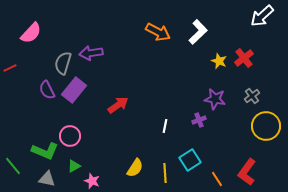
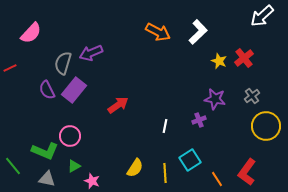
purple arrow: rotated 15 degrees counterclockwise
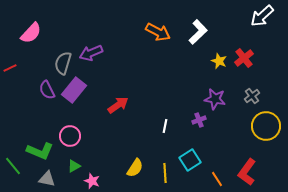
green L-shape: moved 5 px left
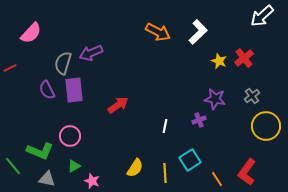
purple rectangle: rotated 45 degrees counterclockwise
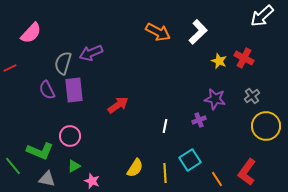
red cross: rotated 24 degrees counterclockwise
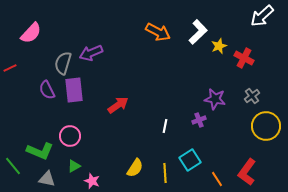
yellow star: moved 15 px up; rotated 28 degrees clockwise
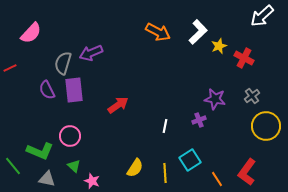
green triangle: rotated 48 degrees counterclockwise
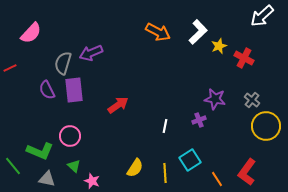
gray cross: moved 4 px down; rotated 14 degrees counterclockwise
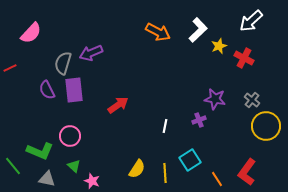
white arrow: moved 11 px left, 5 px down
white L-shape: moved 2 px up
yellow semicircle: moved 2 px right, 1 px down
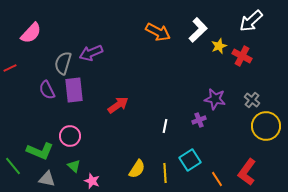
red cross: moved 2 px left, 2 px up
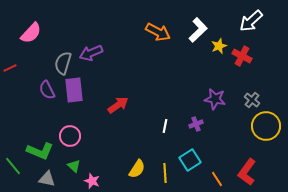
purple cross: moved 3 px left, 4 px down
